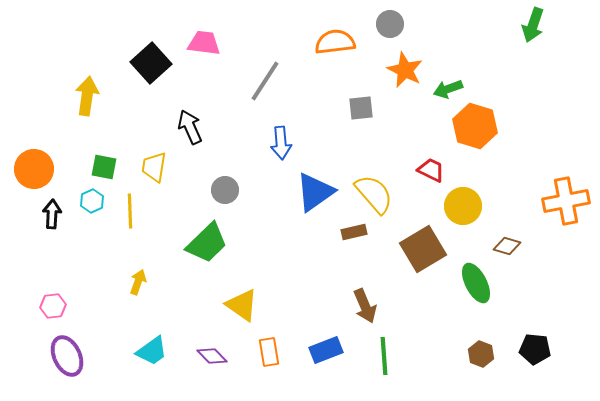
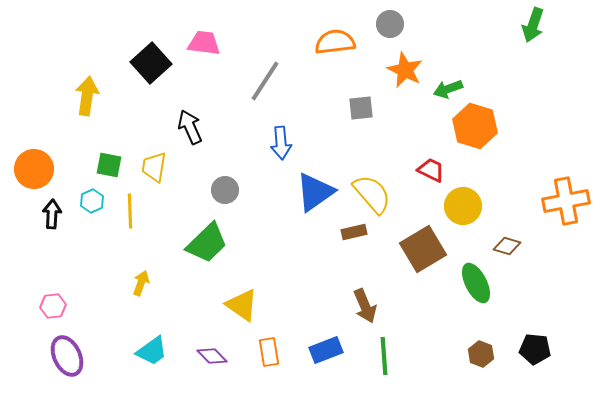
green square at (104, 167): moved 5 px right, 2 px up
yellow semicircle at (374, 194): moved 2 px left
yellow arrow at (138, 282): moved 3 px right, 1 px down
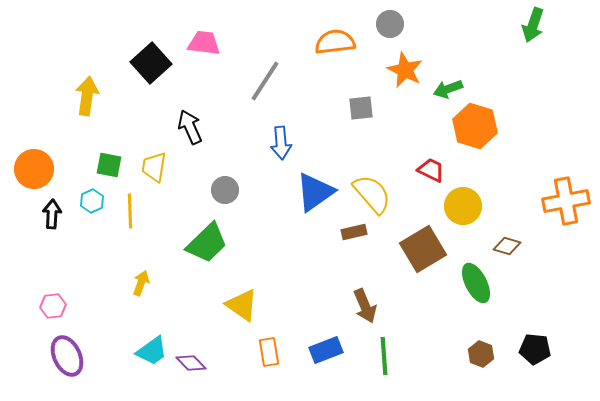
purple diamond at (212, 356): moved 21 px left, 7 px down
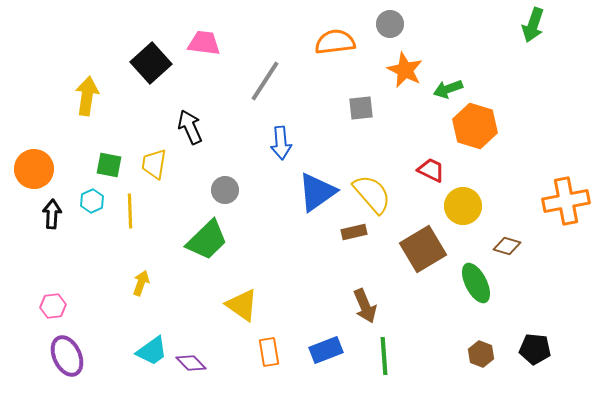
yellow trapezoid at (154, 167): moved 3 px up
blue triangle at (315, 192): moved 2 px right
green trapezoid at (207, 243): moved 3 px up
